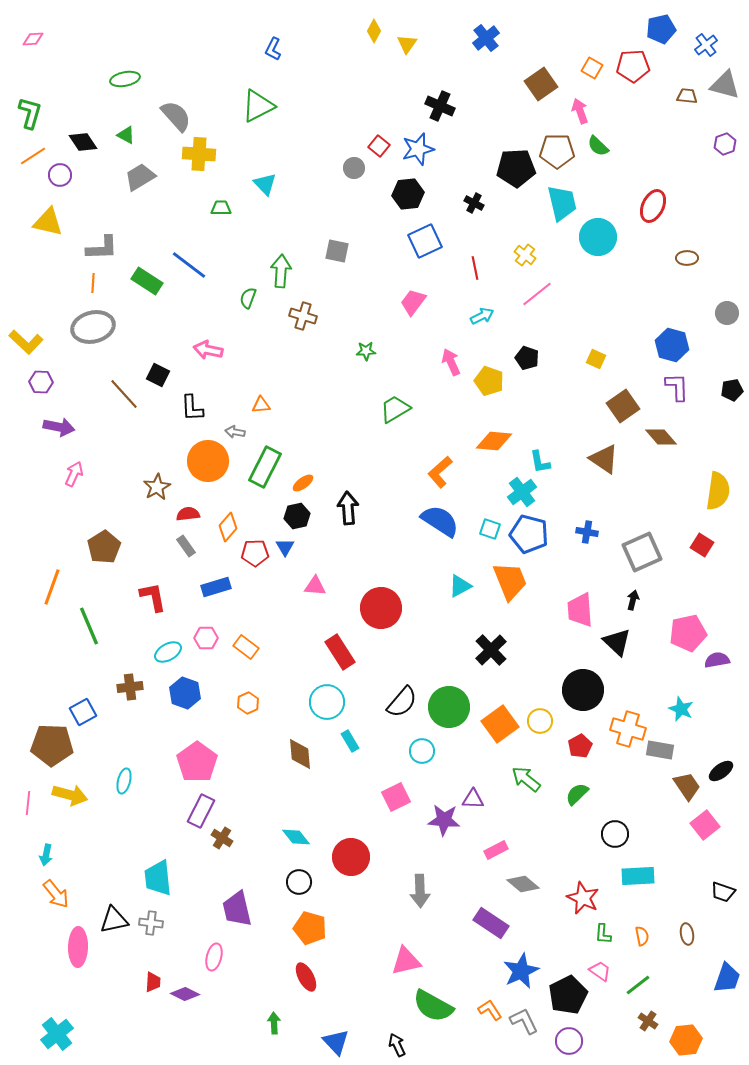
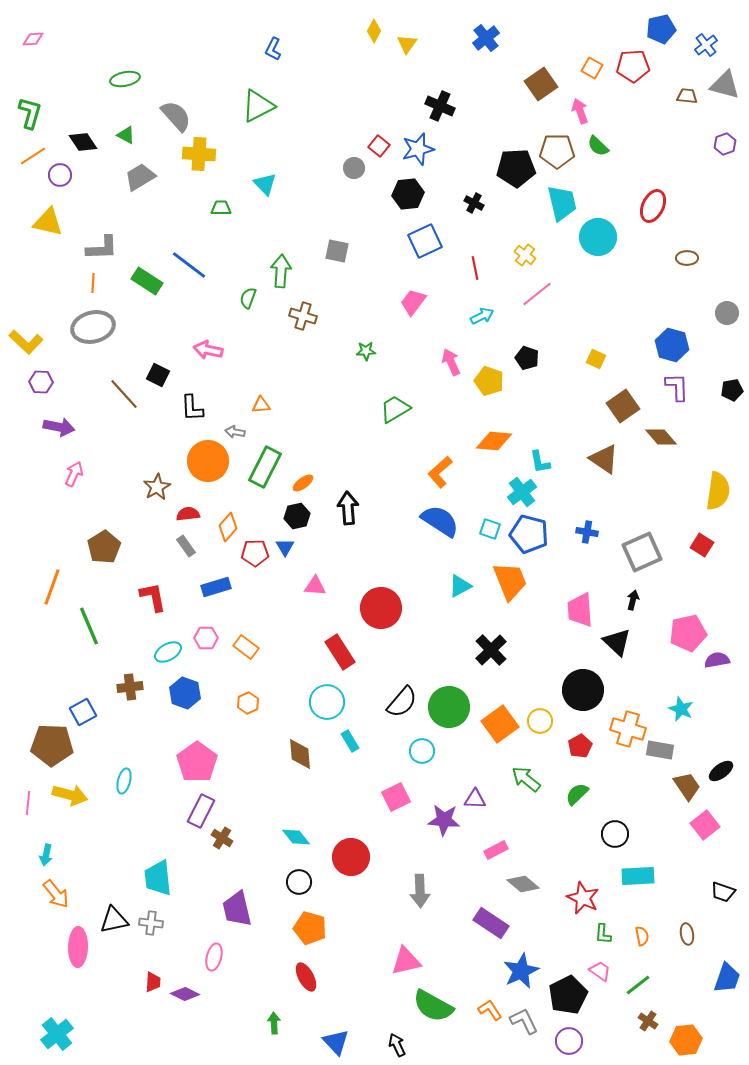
purple triangle at (473, 799): moved 2 px right
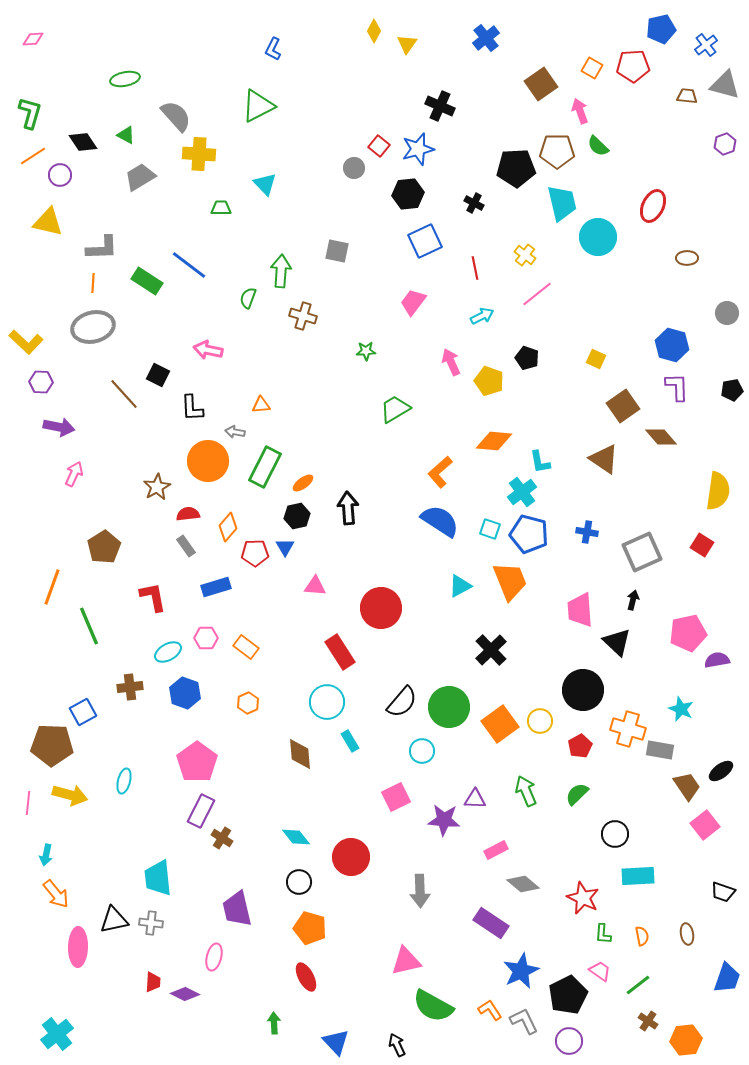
green arrow at (526, 779): moved 12 px down; rotated 28 degrees clockwise
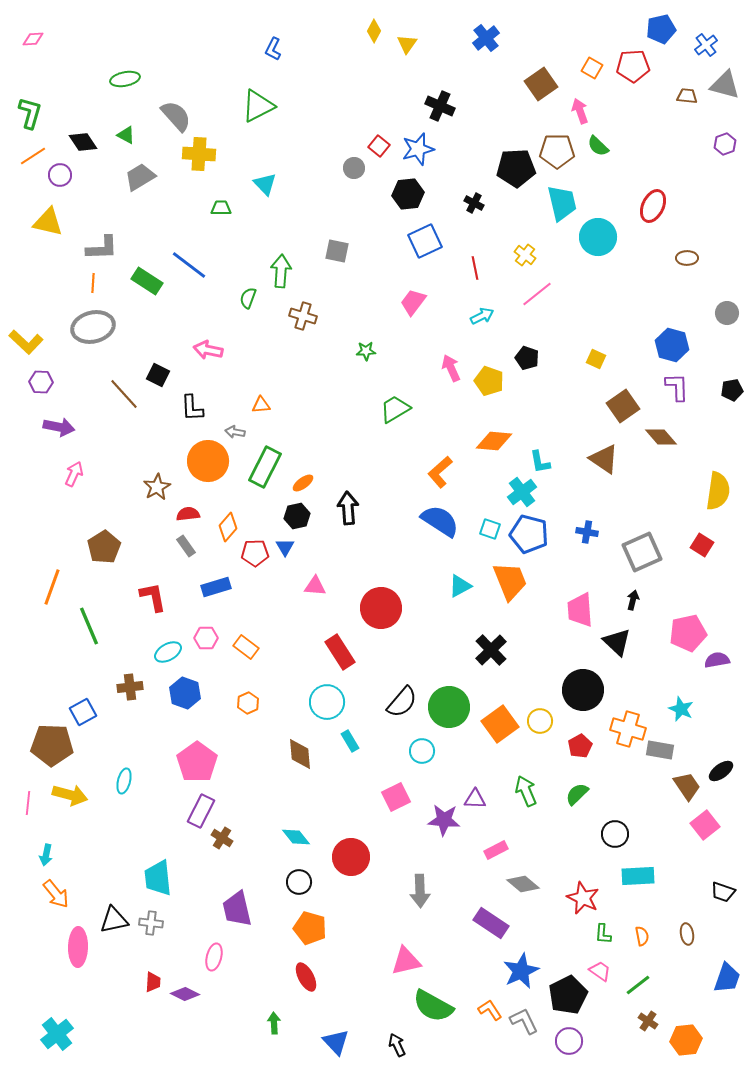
pink arrow at (451, 362): moved 6 px down
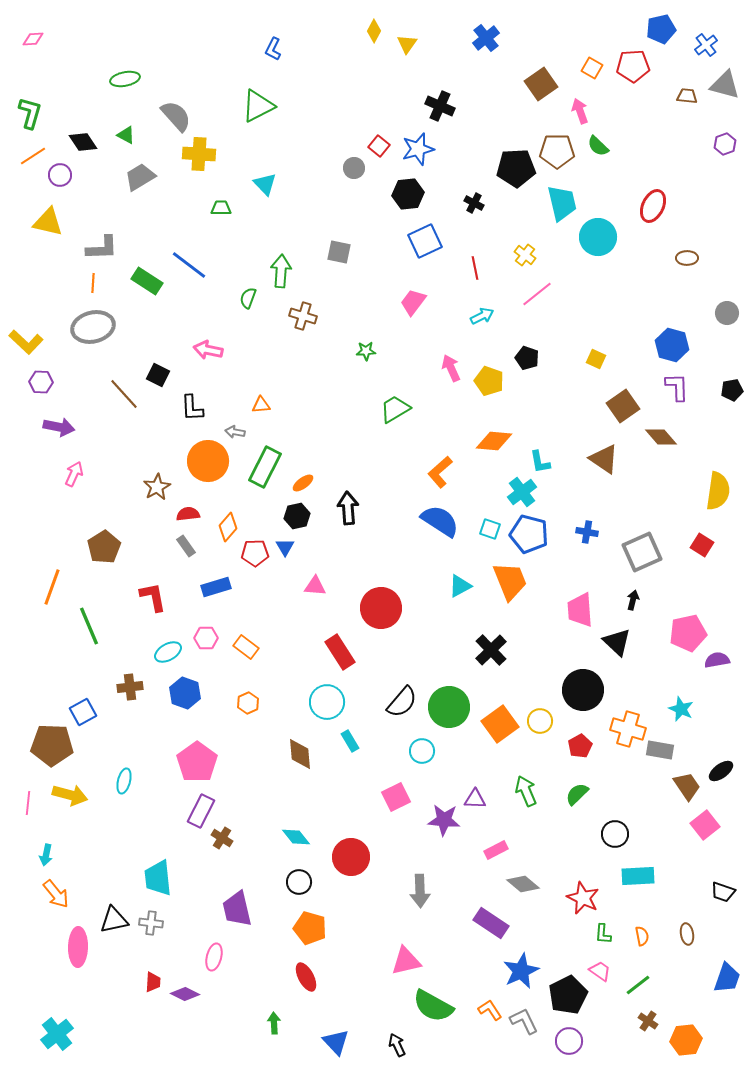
gray square at (337, 251): moved 2 px right, 1 px down
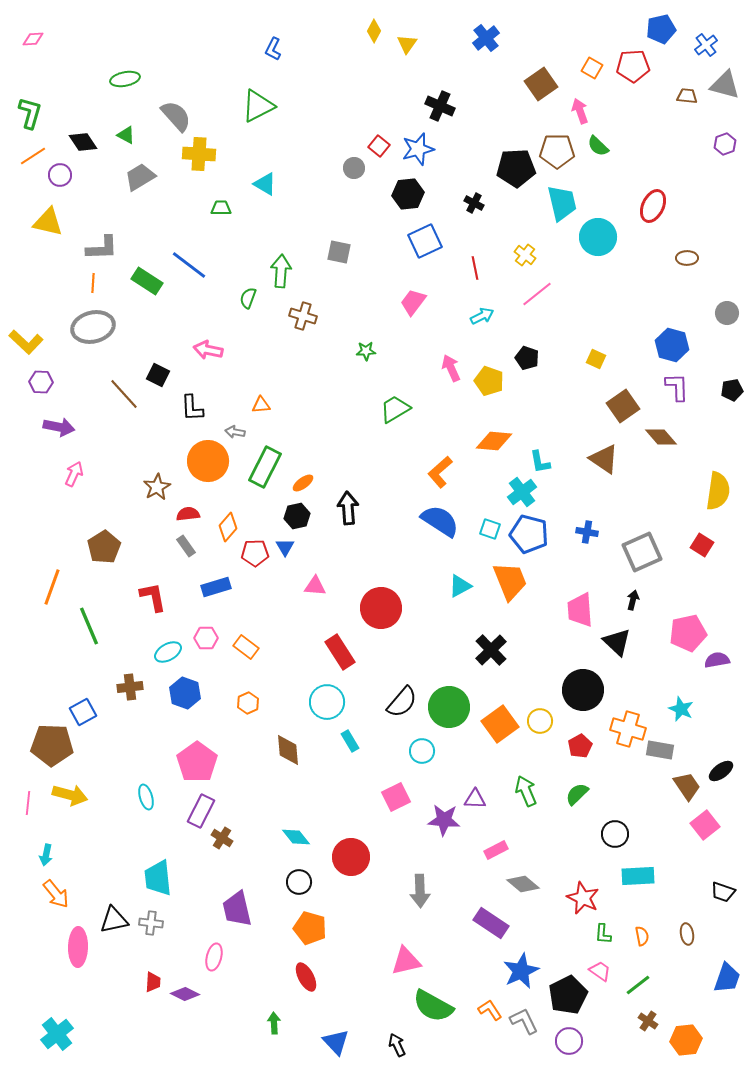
cyan triangle at (265, 184): rotated 15 degrees counterclockwise
brown diamond at (300, 754): moved 12 px left, 4 px up
cyan ellipse at (124, 781): moved 22 px right, 16 px down; rotated 30 degrees counterclockwise
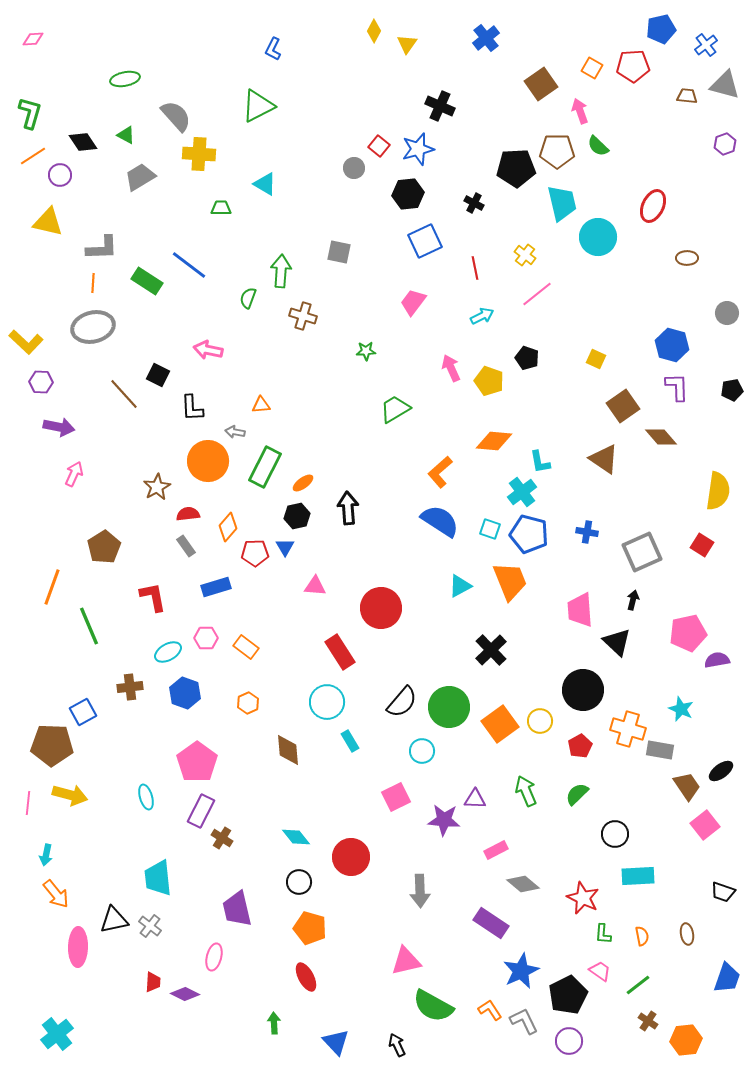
gray cross at (151, 923): moved 1 px left, 3 px down; rotated 30 degrees clockwise
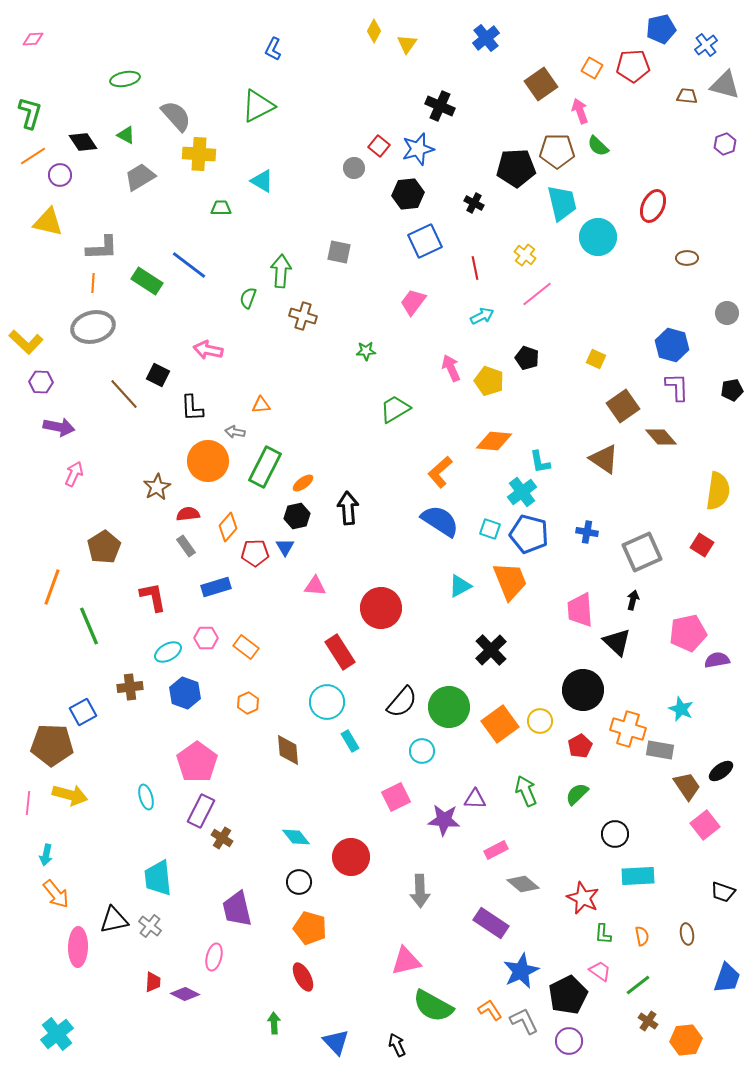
cyan triangle at (265, 184): moved 3 px left, 3 px up
red ellipse at (306, 977): moved 3 px left
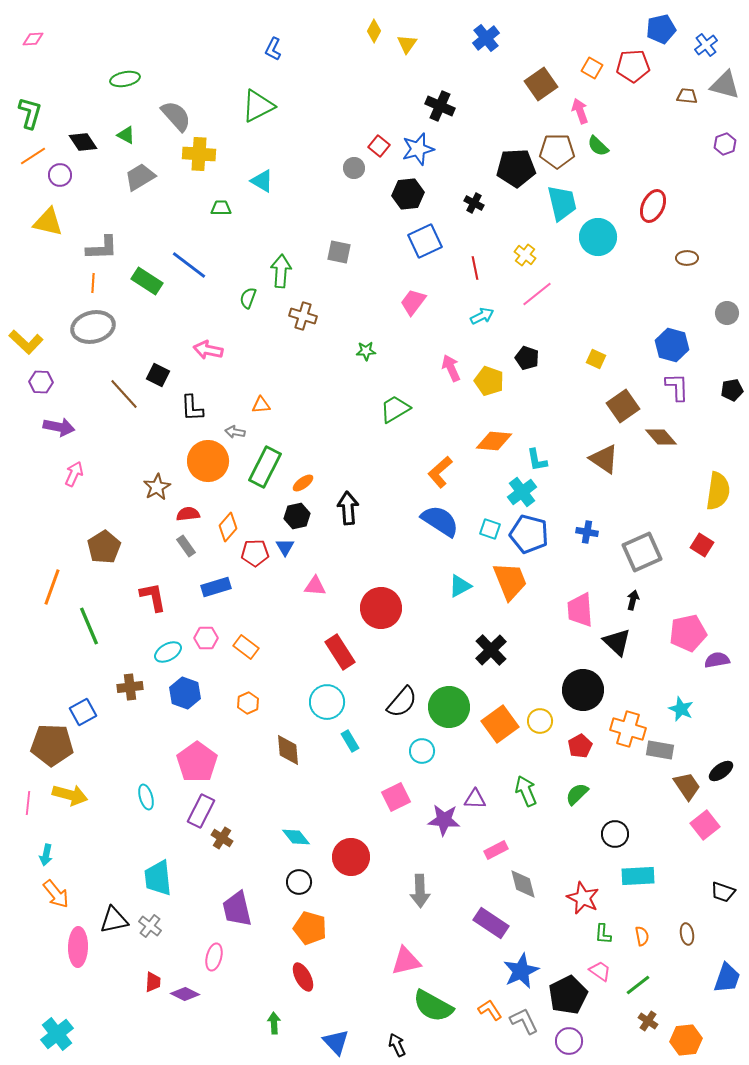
cyan L-shape at (540, 462): moved 3 px left, 2 px up
gray diamond at (523, 884): rotated 36 degrees clockwise
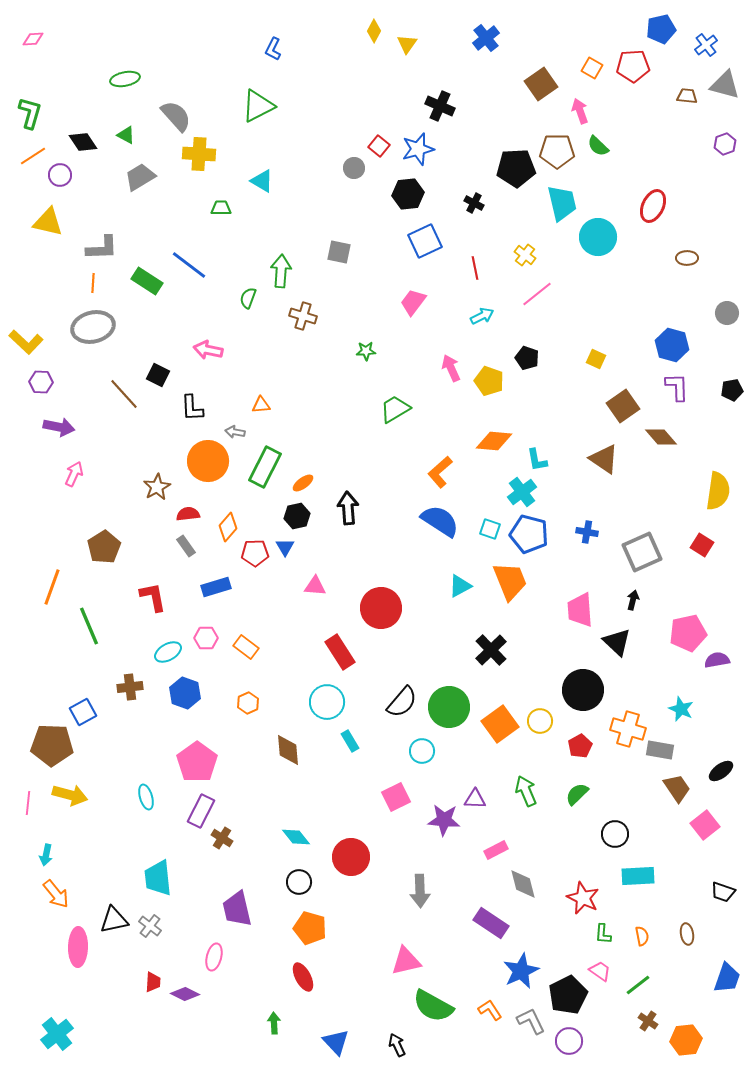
brown trapezoid at (687, 786): moved 10 px left, 2 px down
gray L-shape at (524, 1021): moved 7 px right
